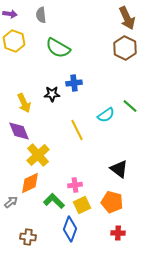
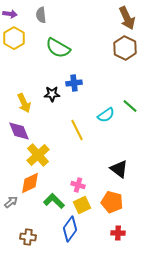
yellow hexagon: moved 3 px up; rotated 10 degrees clockwise
pink cross: moved 3 px right; rotated 24 degrees clockwise
blue diamond: rotated 15 degrees clockwise
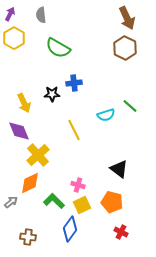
purple arrow: rotated 72 degrees counterclockwise
cyan semicircle: rotated 18 degrees clockwise
yellow line: moved 3 px left
red cross: moved 3 px right, 1 px up; rotated 24 degrees clockwise
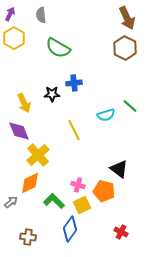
orange pentagon: moved 8 px left, 11 px up
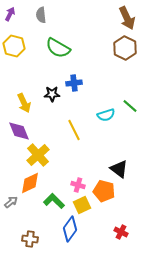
yellow hexagon: moved 8 px down; rotated 15 degrees counterclockwise
brown cross: moved 2 px right, 2 px down
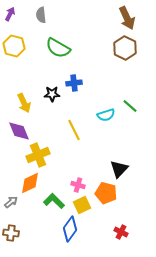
yellow cross: rotated 20 degrees clockwise
black triangle: rotated 36 degrees clockwise
orange pentagon: moved 2 px right, 2 px down
brown cross: moved 19 px left, 6 px up
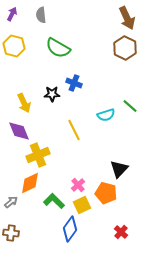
purple arrow: moved 2 px right
blue cross: rotated 28 degrees clockwise
pink cross: rotated 32 degrees clockwise
red cross: rotated 16 degrees clockwise
